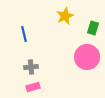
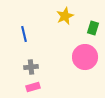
pink circle: moved 2 px left
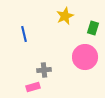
gray cross: moved 13 px right, 3 px down
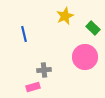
green rectangle: rotated 64 degrees counterclockwise
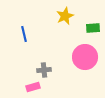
green rectangle: rotated 48 degrees counterclockwise
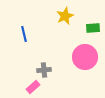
pink rectangle: rotated 24 degrees counterclockwise
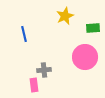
pink rectangle: moved 1 px right, 2 px up; rotated 56 degrees counterclockwise
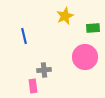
blue line: moved 2 px down
pink rectangle: moved 1 px left, 1 px down
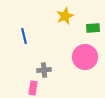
pink rectangle: moved 2 px down; rotated 16 degrees clockwise
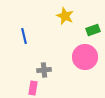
yellow star: rotated 24 degrees counterclockwise
green rectangle: moved 2 px down; rotated 16 degrees counterclockwise
